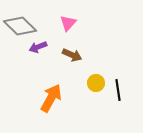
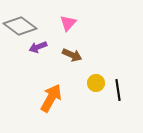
gray diamond: rotated 8 degrees counterclockwise
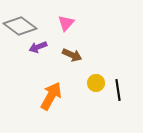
pink triangle: moved 2 px left
orange arrow: moved 2 px up
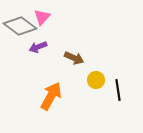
pink triangle: moved 24 px left, 6 px up
brown arrow: moved 2 px right, 3 px down
yellow circle: moved 3 px up
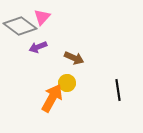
yellow circle: moved 29 px left, 3 px down
orange arrow: moved 1 px right, 2 px down
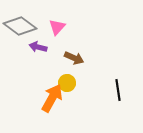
pink triangle: moved 15 px right, 10 px down
purple arrow: rotated 36 degrees clockwise
